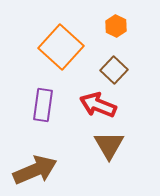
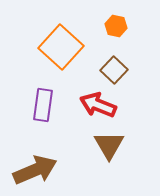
orange hexagon: rotated 15 degrees counterclockwise
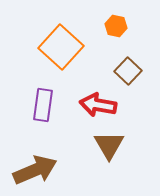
brown square: moved 14 px right, 1 px down
red arrow: rotated 12 degrees counterclockwise
